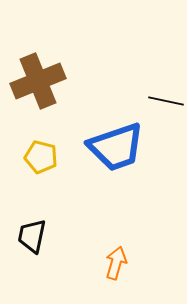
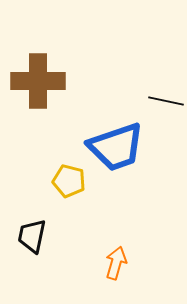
brown cross: rotated 22 degrees clockwise
yellow pentagon: moved 28 px right, 24 px down
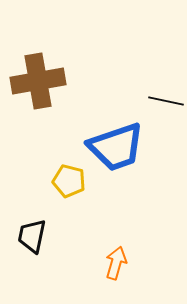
brown cross: rotated 10 degrees counterclockwise
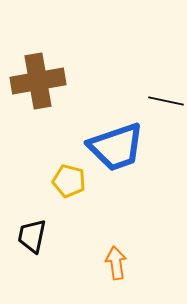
orange arrow: rotated 24 degrees counterclockwise
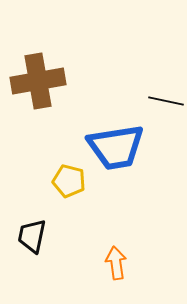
blue trapezoid: rotated 10 degrees clockwise
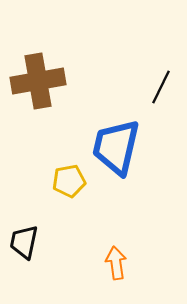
black line: moved 5 px left, 14 px up; rotated 76 degrees counterclockwise
blue trapezoid: rotated 112 degrees clockwise
yellow pentagon: rotated 24 degrees counterclockwise
black trapezoid: moved 8 px left, 6 px down
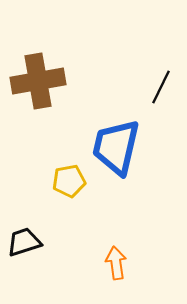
black trapezoid: rotated 60 degrees clockwise
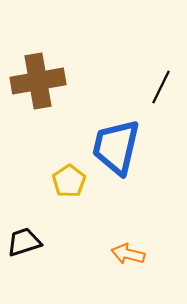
yellow pentagon: rotated 24 degrees counterclockwise
orange arrow: moved 12 px right, 9 px up; rotated 68 degrees counterclockwise
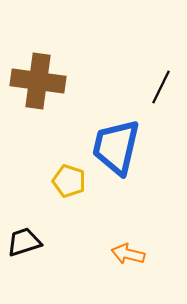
brown cross: rotated 18 degrees clockwise
yellow pentagon: rotated 20 degrees counterclockwise
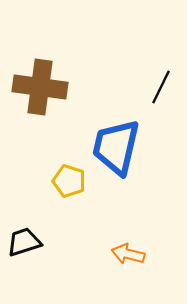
brown cross: moved 2 px right, 6 px down
